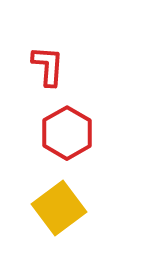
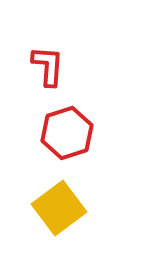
red hexagon: rotated 12 degrees clockwise
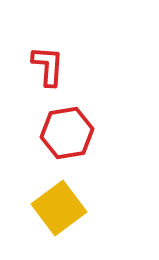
red hexagon: rotated 9 degrees clockwise
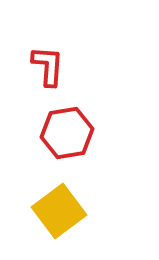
yellow square: moved 3 px down
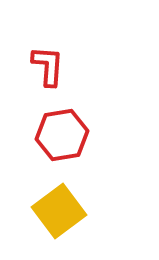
red hexagon: moved 5 px left, 2 px down
